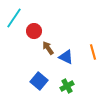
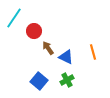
green cross: moved 6 px up
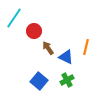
orange line: moved 7 px left, 5 px up; rotated 28 degrees clockwise
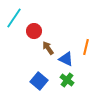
blue triangle: moved 2 px down
green cross: rotated 24 degrees counterclockwise
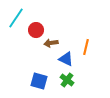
cyan line: moved 2 px right
red circle: moved 2 px right, 1 px up
brown arrow: moved 3 px right, 5 px up; rotated 64 degrees counterclockwise
blue square: rotated 24 degrees counterclockwise
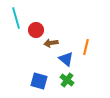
cyan line: rotated 50 degrees counterclockwise
blue triangle: rotated 14 degrees clockwise
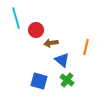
blue triangle: moved 4 px left, 1 px down
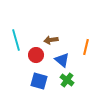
cyan line: moved 22 px down
red circle: moved 25 px down
brown arrow: moved 3 px up
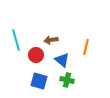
green cross: rotated 24 degrees counterclockwise
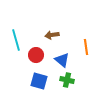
brown arrow: moved 1 px right, 5 px up
orange line: rotated 21 degrees counterclockwise
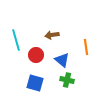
blue square: moved 4 px left, 2 px down
